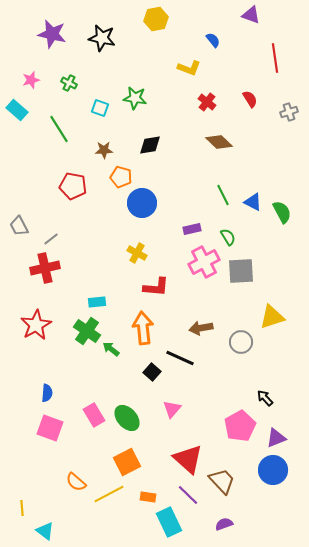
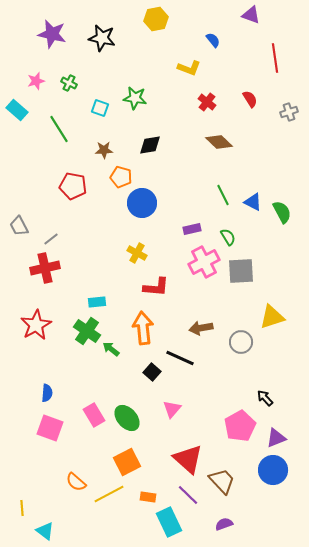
pink star at (31, 80): moved 5 px right, 1 px down
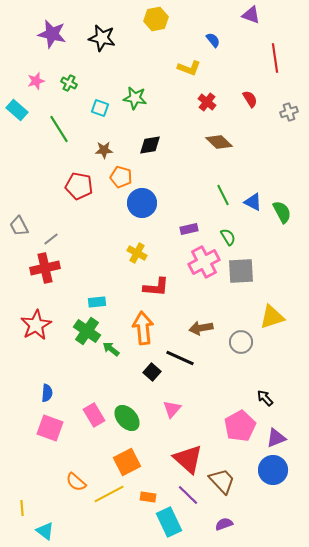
red pentagon at (73, 186): moved 6 px right
purple rectangle at (192, 229): moved 3 px left
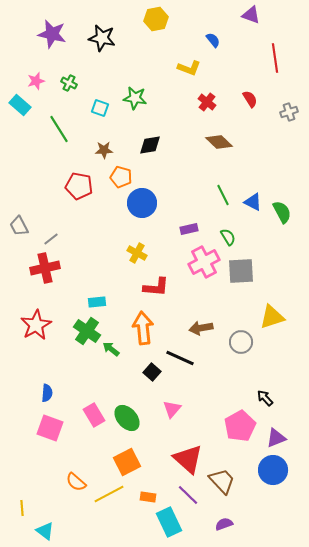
cyan rectangle at (17, 110): moved 3 px right, 5 px up
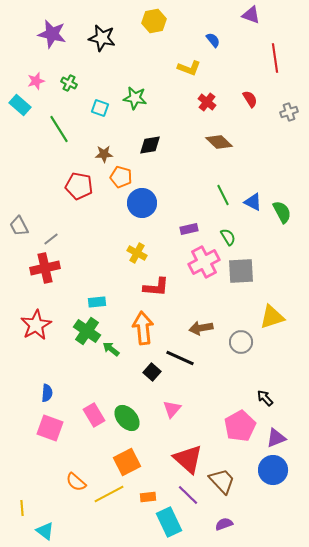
yellow hexagon at (156, 19): moved 2 px left, 2 px down
brown star at (104, 150): moved 4 px down
orange rectangle at (148, 497): rotated 14 degrees counterclockwise
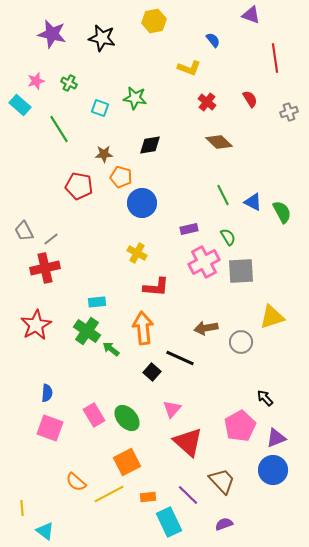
gray trapezoid at (19, 226): moved 5 px right, 5 px down
brown arrow at (201, 328): moved 5 px right
red triangle at (188, 459): moved 17 px up
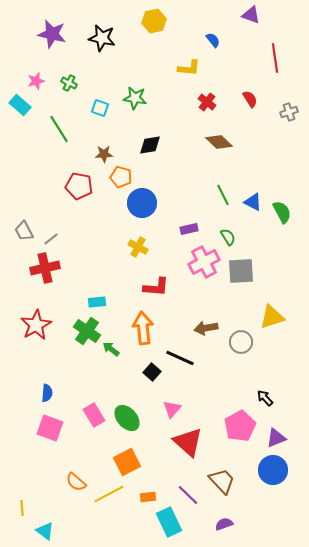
yellow L-shape at (189, 68): rotated 15 degrees counterclockwise
yellow cross at (137, 253): moved 1 px right, 6 px up
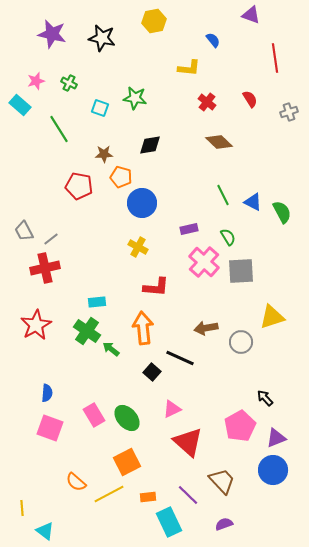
pink cross at (204, 262): rotated 20 degrees counterclockwise
pink triangle at (172, 409): rotated 24 degrees clockwise
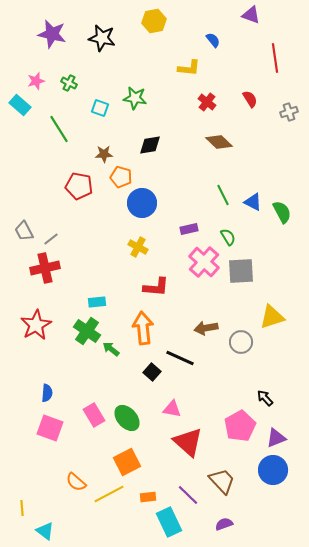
pink triangle at (172, 409): rotated 36 degrees clockwise
